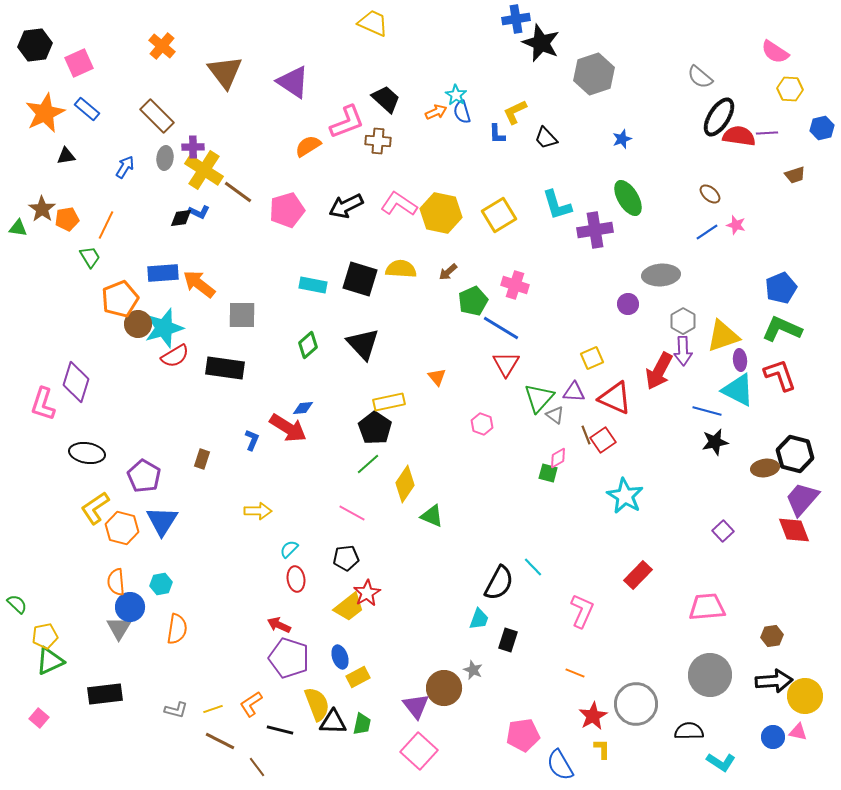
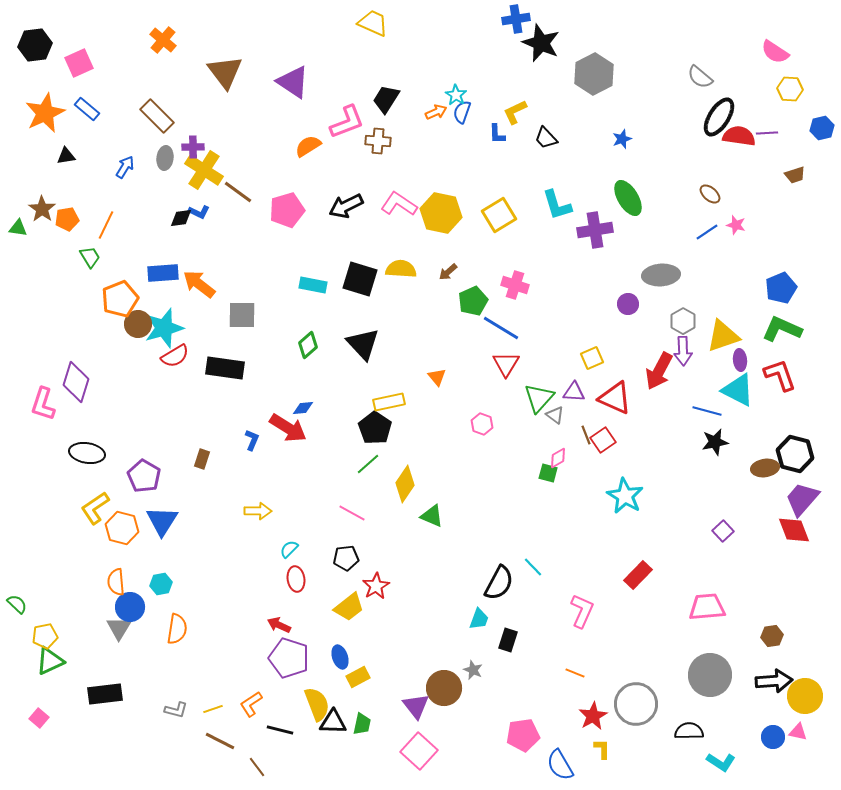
orange cross at (162, 46): moved 1 px right, 6 px up
gray hexagon at (594, 74): rotated 9 degrees counterclockwise
black trapezoid at (386, 99): rotated 100 degrees counterclockwise
blue semicircle at (462, 112): rotated 35 degrees clockwise
red star at (367, 593): moved 9 px right, 7 px up
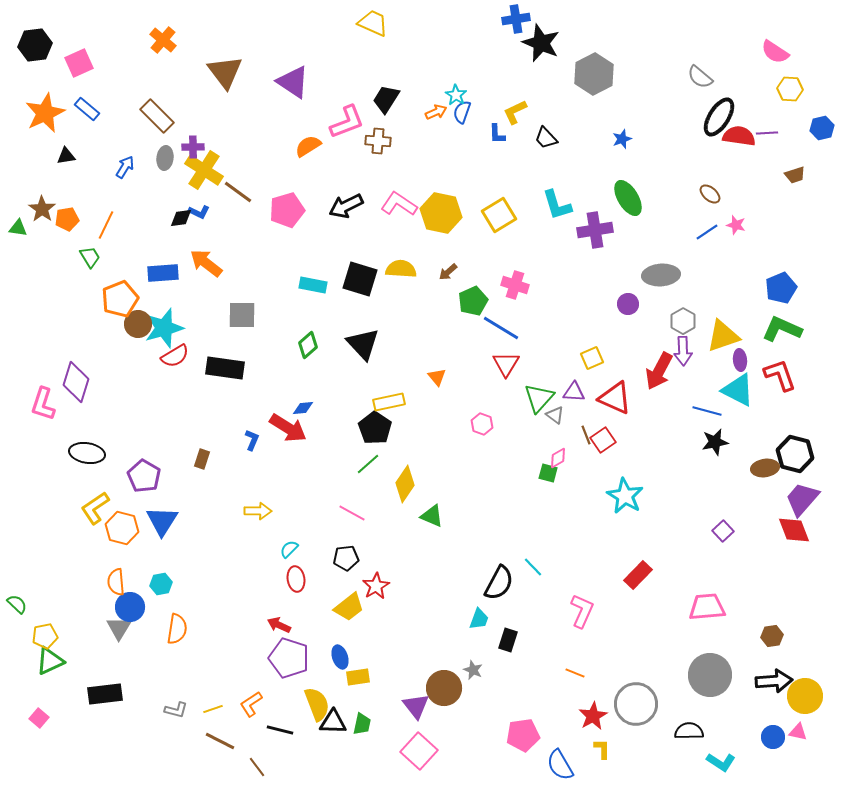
orange arrow at (199, 284): moved 7 px right, 21 px up
yellow rectangle at (358, 677): rotated 20 degrees clockwise
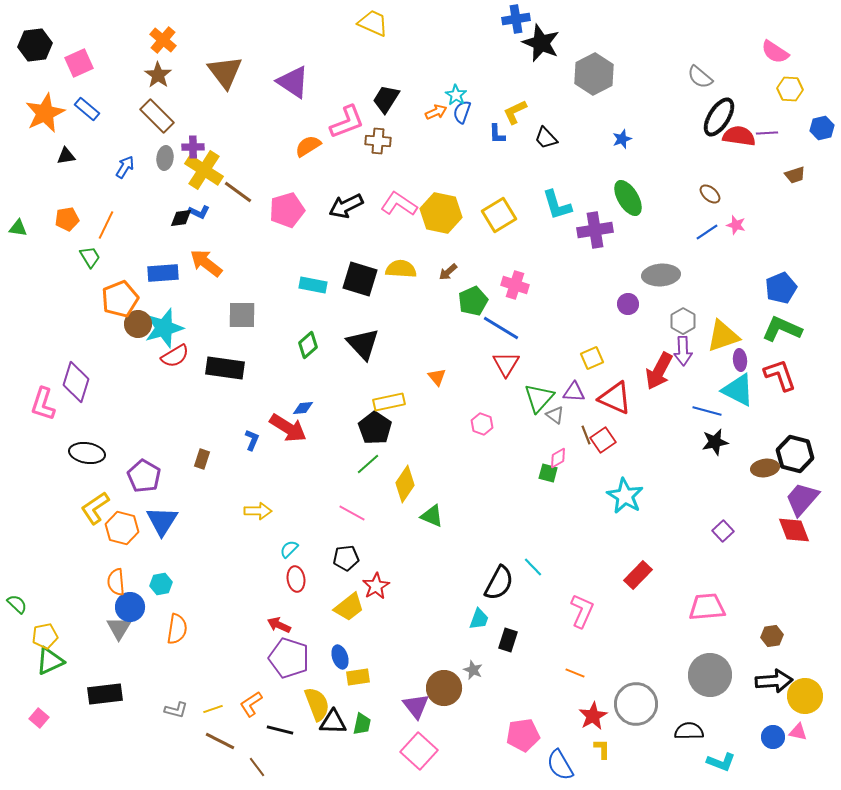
brown star at (42, 209): moved 116 px right, 134 px up
cyan L-shape at (721, 762): rotated 12 degrees counterclockwise
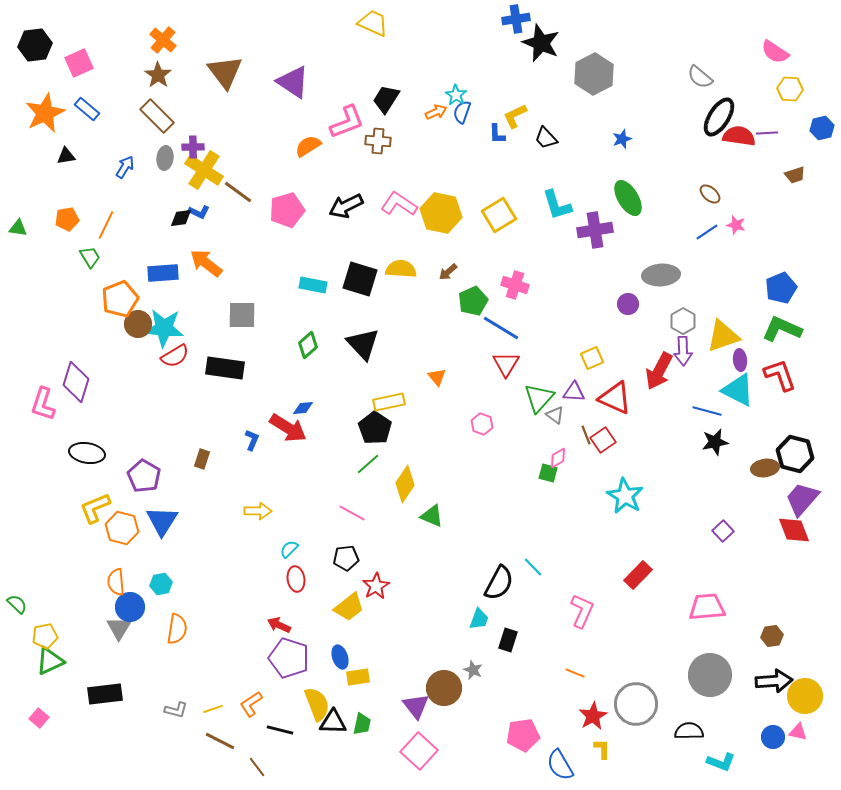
yellow L-shape at (515, 112): moved 4 px down
cyan star at (164, 328): rotated 21 degrees clockwise
yellow L-shape at (95, 508): rotated 12 degrees clockwise
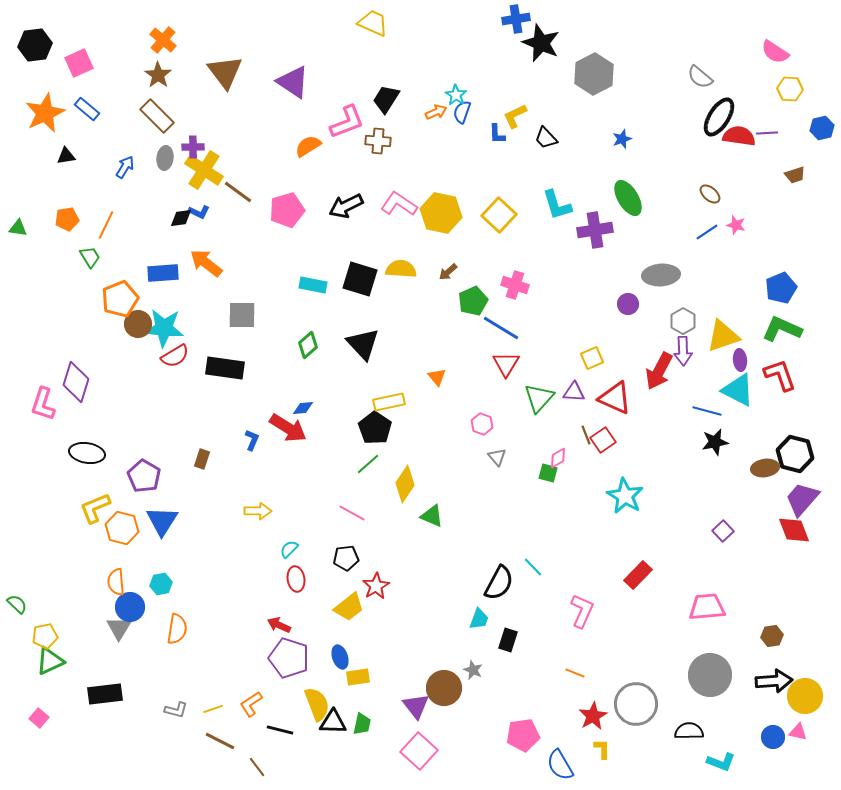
yellow square at (499, 215): rotated 16 degrees counterclockwise
gray triangle at (555, 415): moved 58 px left, 42 px down; rotated 12 degrees clockwise
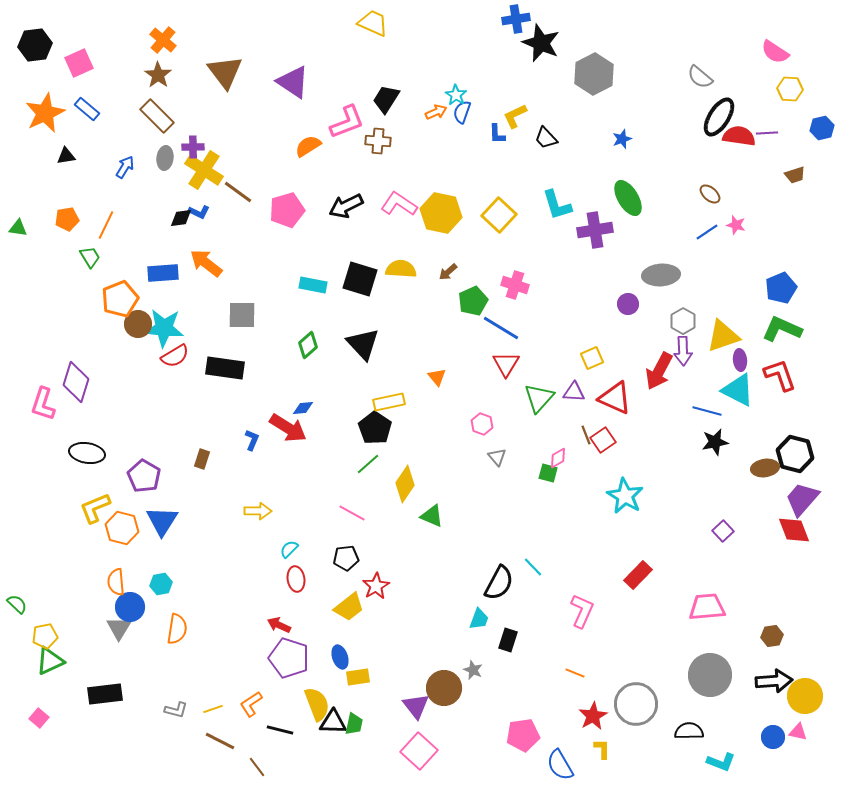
green trapezoid at (362, 724): moved 8 px left
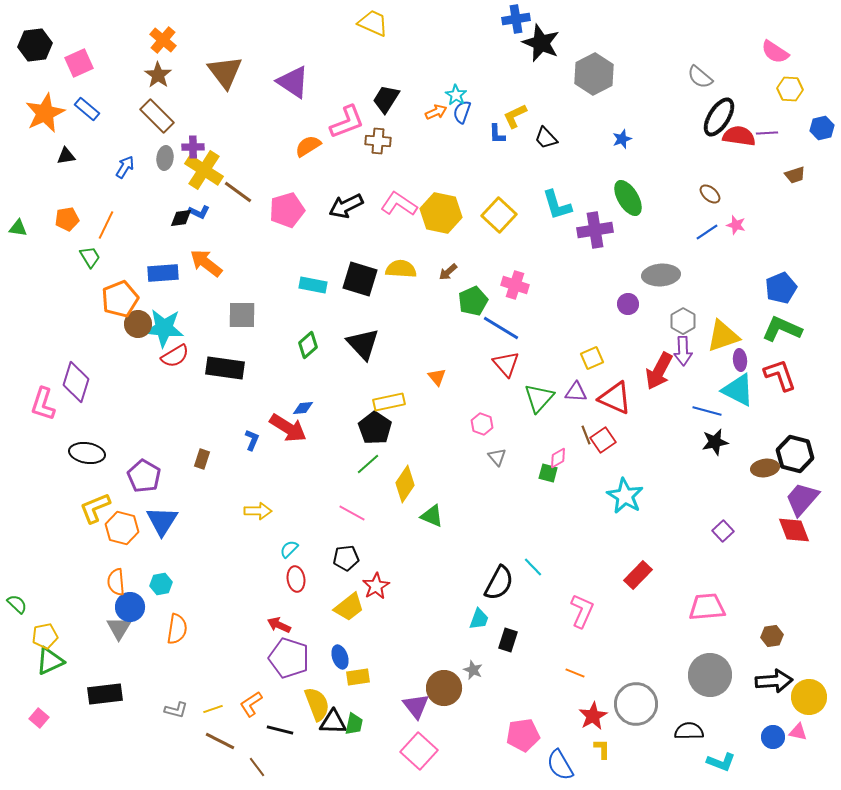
red triangle at (506, 364): rotated 12 degrees counterclockwise
purple triangle at (574, 392): moved 2 px right
yellow circle at (805, 696): moved 4 px right, 1 px down
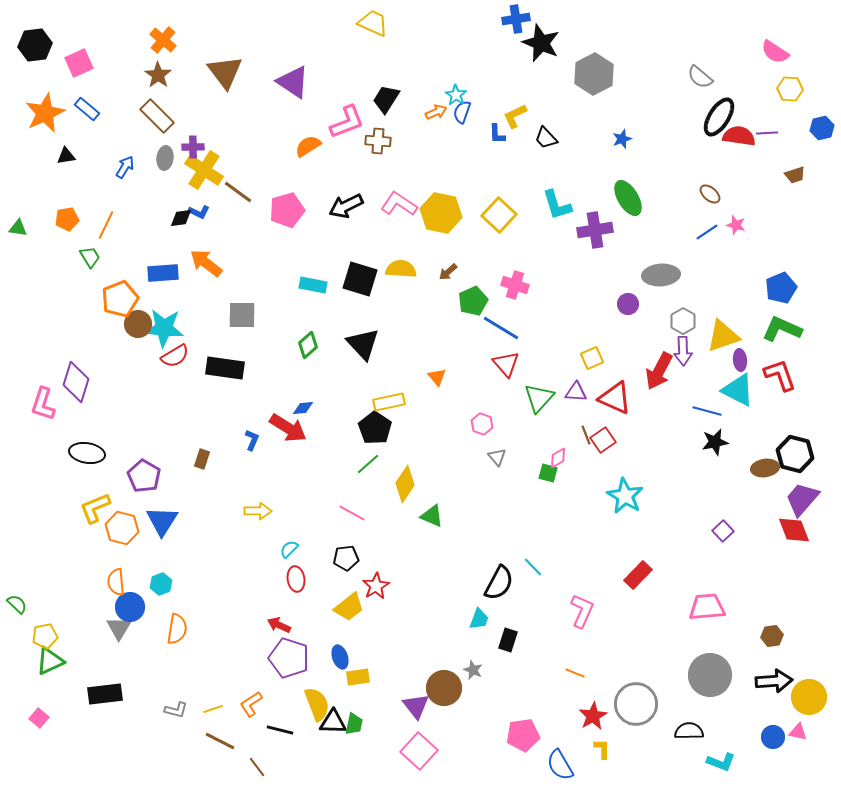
cyan hexagon at (161, 584): rotated 10 degrees counterclockwise
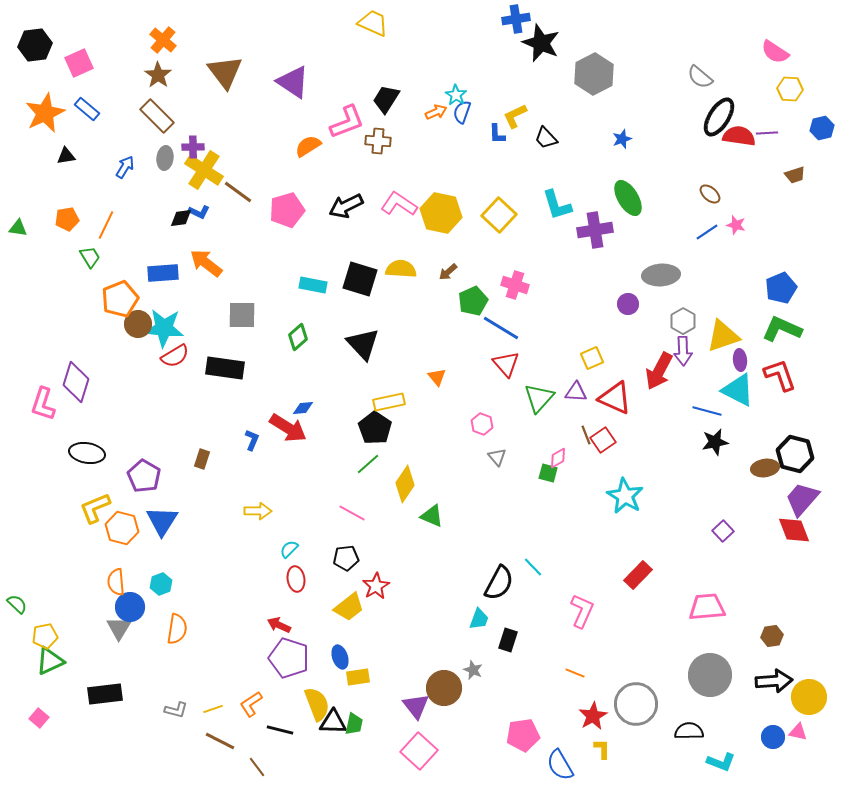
green diamond at (308, 345): moved 10 px left, 8 px up
